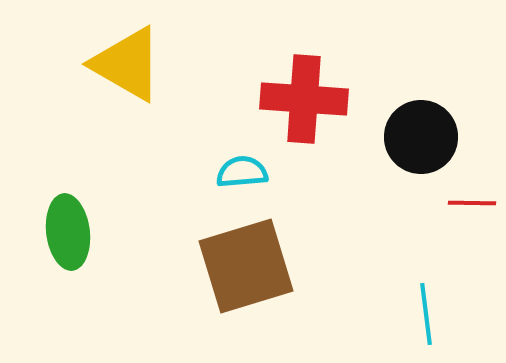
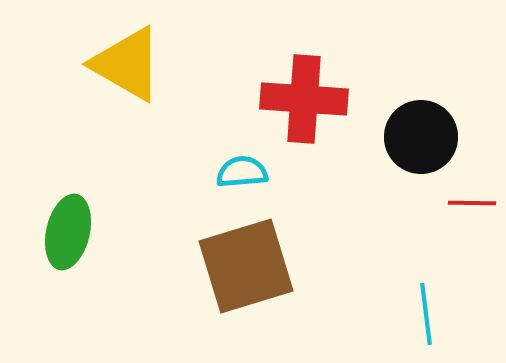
green ellipse: rotated 20 degrees clockwise
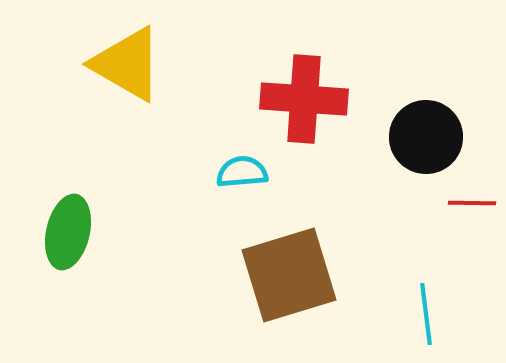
black circle: moved 5 px right
brown square: moved 43 px right, 9 px down
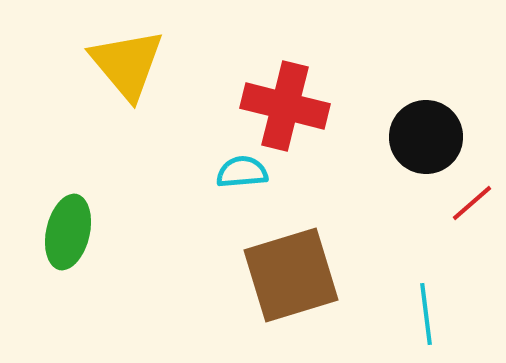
yellow triangle: rotated 20 degrees clockwise
red cross: moved 19 px left, 7 px down; rotated 10 degrees clockwise
red line: rotated 42 degrees counterclockwise
brown square: moved 2 px right
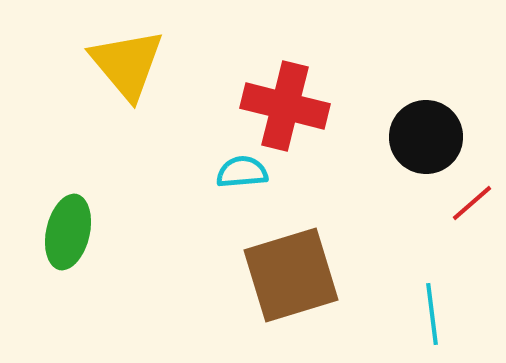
cyan line: moved 6 px right
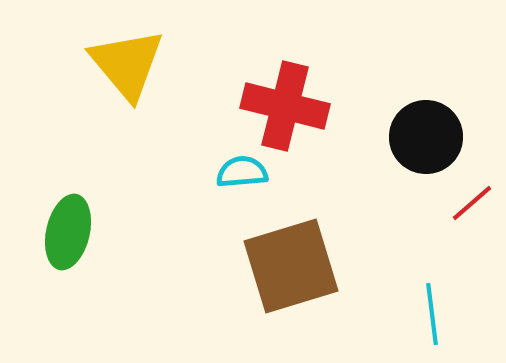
brown square: moved 9 px up
